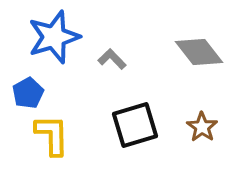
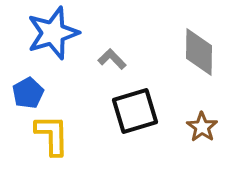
blue star: moved 1 px left, 4 px up
gray diamond: rotated 39 degrees clockwise
black square: moved 14 px up
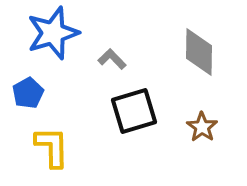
black square: moved 1 px left
yellow L-shape: moved 12 px down
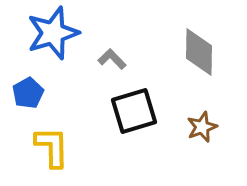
brown star: rotated 16 degrees clockwise
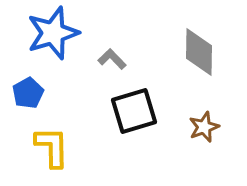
brown star: moved 2 px right
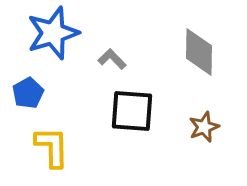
black square: moved 2 px left; rotated 21 degrees clockwise
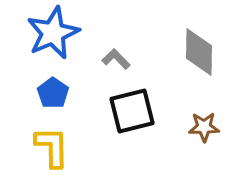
blue star: rotated 6 degrees counterclockwise
gray L-shape: moved 4 px right
blue pentagon: moved 25 px right; rotated 8 degrees counterclockwise
black square: rotated 18 degrees counterclockwise
brown star: rotated 20 degrees clockwise
